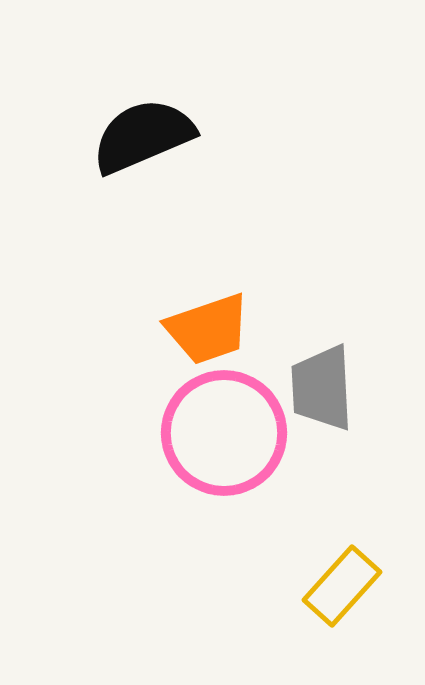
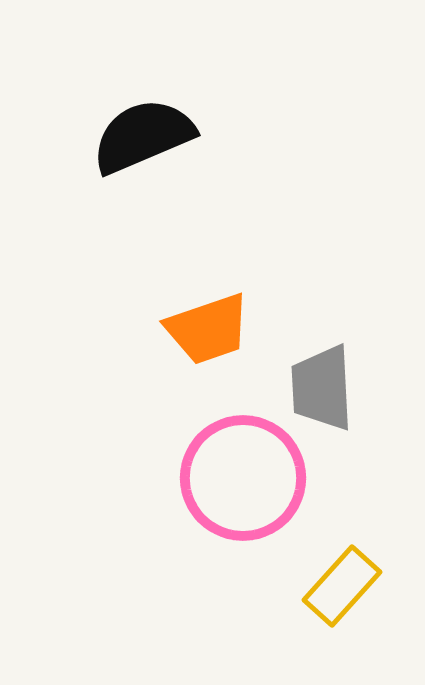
pink circle: moved 19 px right, 45 px down
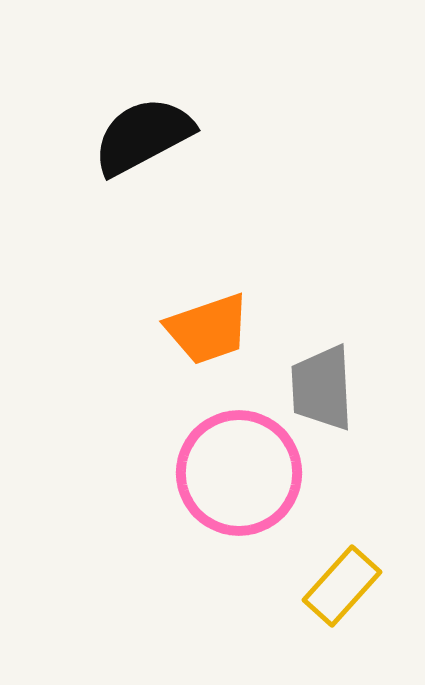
black semicircle: rotated 5 degrees counterclockwise
pink circle: moved 4 px left, 5 px up
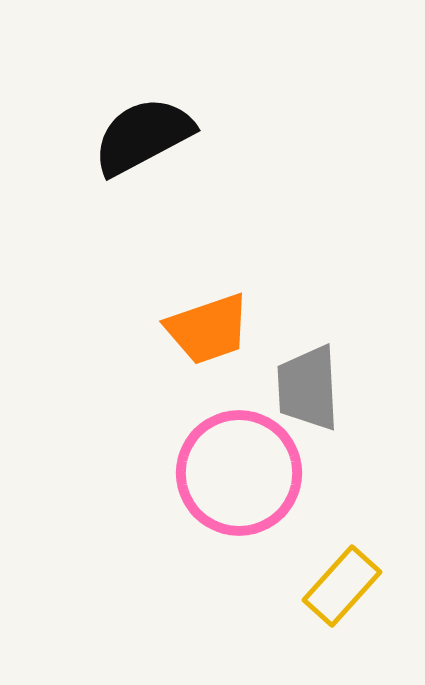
gray trapezoid: moved 14 px left
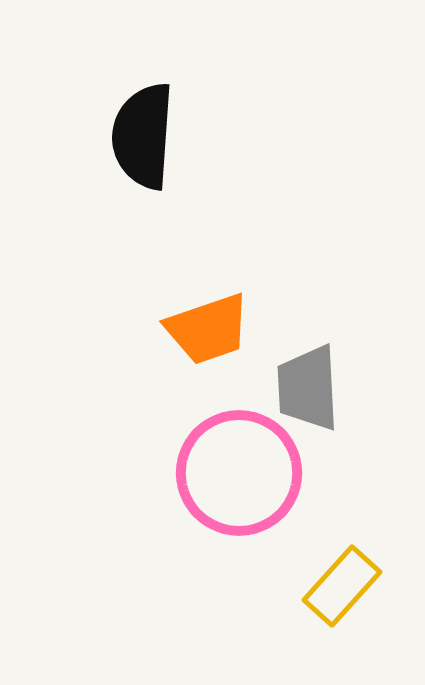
black semicircle: rotated 58 degrees counterclockwise
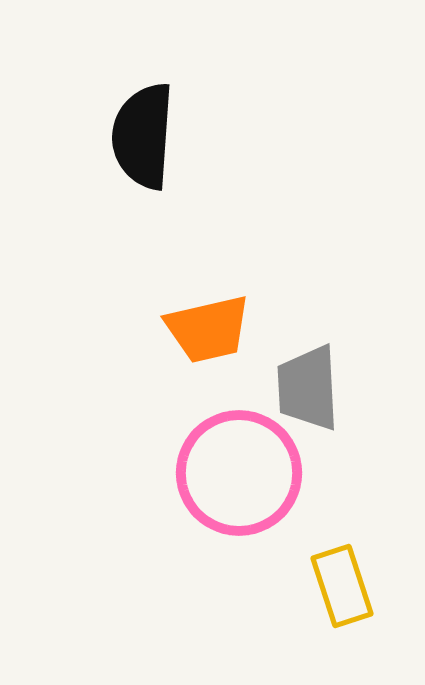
orange trapezoid: rotated 6 degrees clockwise
yellow rectangle: rotated 60 degrees counterclockwise
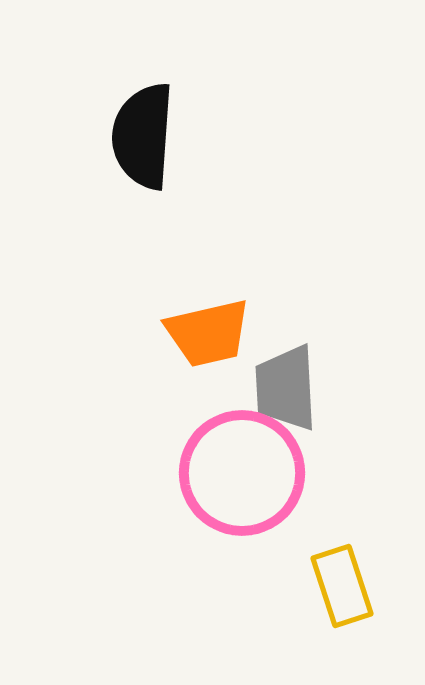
orange trapezoid: moved 4 px down
gray trapezoid: moved 22 px left
pink circle: moved 3 px right
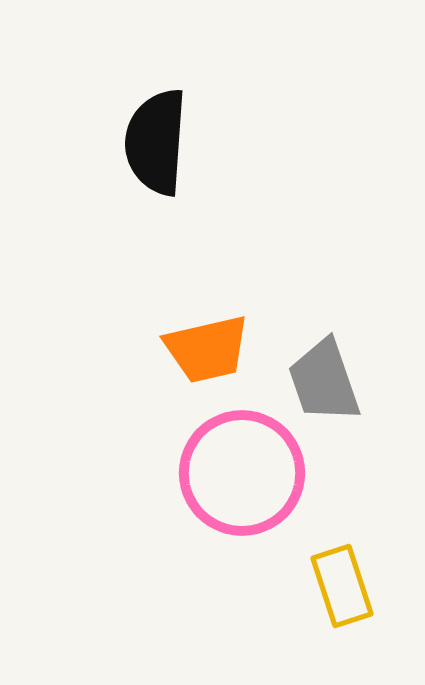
black semicircle: moved 13 px right, 6 px down
orange trapezoid: moved 1 px left, 16 px down
gray trapezoid: moved 38 px right, 7 px up; rotated 16 degrees counterclockwise
